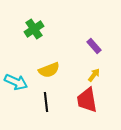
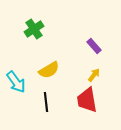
yellow semicircle: rotated 10 degrees counterclockwise
cyan arrow: rotated 30 degrees clockwise
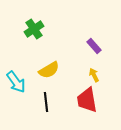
yellow arrow: rotated 64 degrees counterclockwise
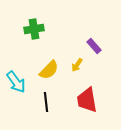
green cross: rotated 24 degrees clockwise
yellow semicircle: rotated 15 degrees counterclockwise
yellow arrow: moved 17 px left, 10 px up; rotated 120 degrees counterclockwise
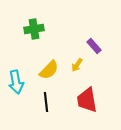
cyan arrow: rotated 25 degrees clockwise
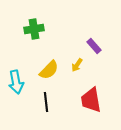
red trapezoid: moved 4 px right
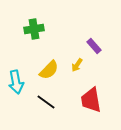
black line: rotated 48 degrees counterclockwise
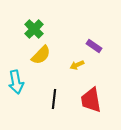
green cross: rotated 36 degrees counterclockwise
purple rectangle: rotated 14 degrees counterclockwise
yellow arrow: rotated 32 degrees clockwise
yellow semicircle: moved 8 px left, 15 px up
black line: moved 8 px right, 3 px up; rotated 60 degrees clockwise
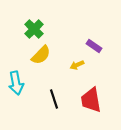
cyan arrow: moved 1 px down
black line: rotated 24 degrees counterclockwise
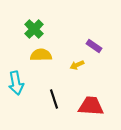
yellow semicircle: rotated 135 degrees counterclockwise
red trapezoid: moved 6 px down; rotated 104 degrees clockwise
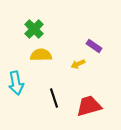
yellow arrow: moved 1 px right, 1 px up
black line: moved 1 px up
red trapezoid: moved 2 px left; rotated 20 degrees counterclockwise
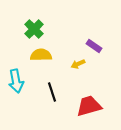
cyan arrow: moved 2 px up
black line: moved 2 px left, 6 px up
